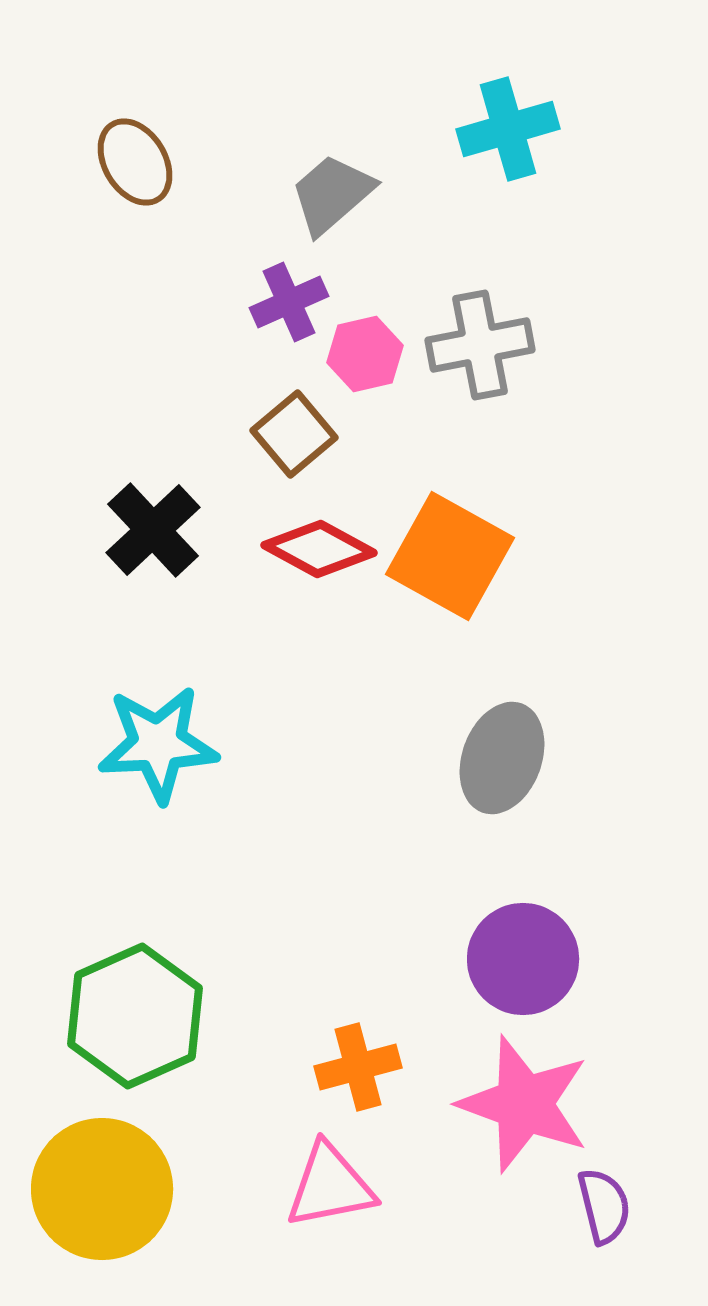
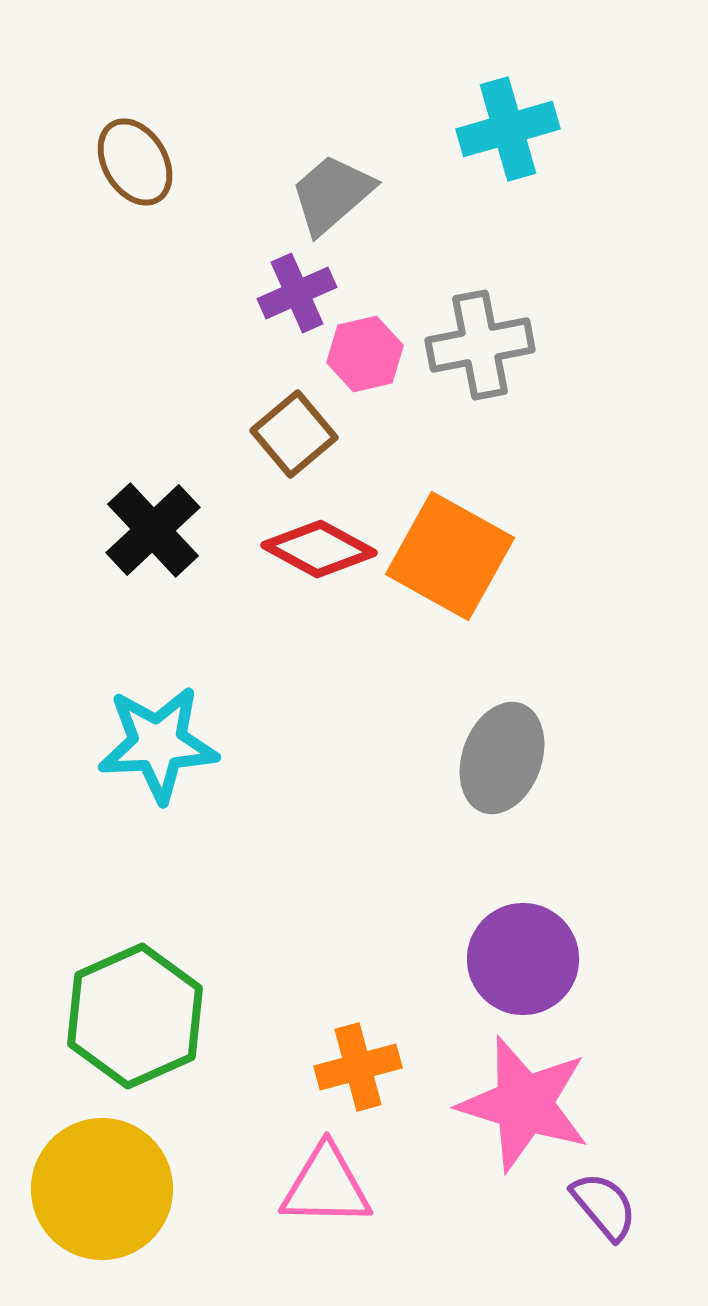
purple cross: moved 8 px right, 9 px up
pink star: rotated 3 degrees counterclockwise
pink triangle: moved 4 px left; rotated 12 degrees clockwise
purple semicircle: rotated 26 degrees counterclockwise
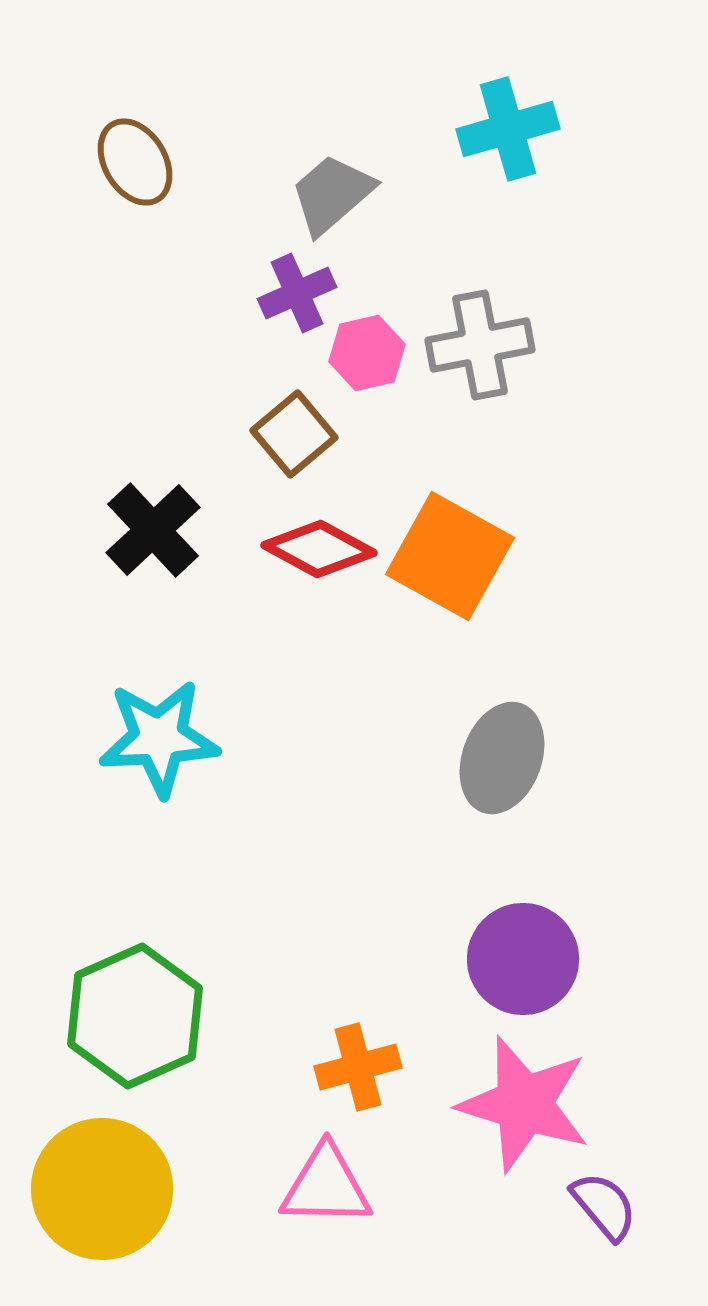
pink hexagon: moved 2 px right, 1 px up
cyan star: moved 1 px right, 6 px up
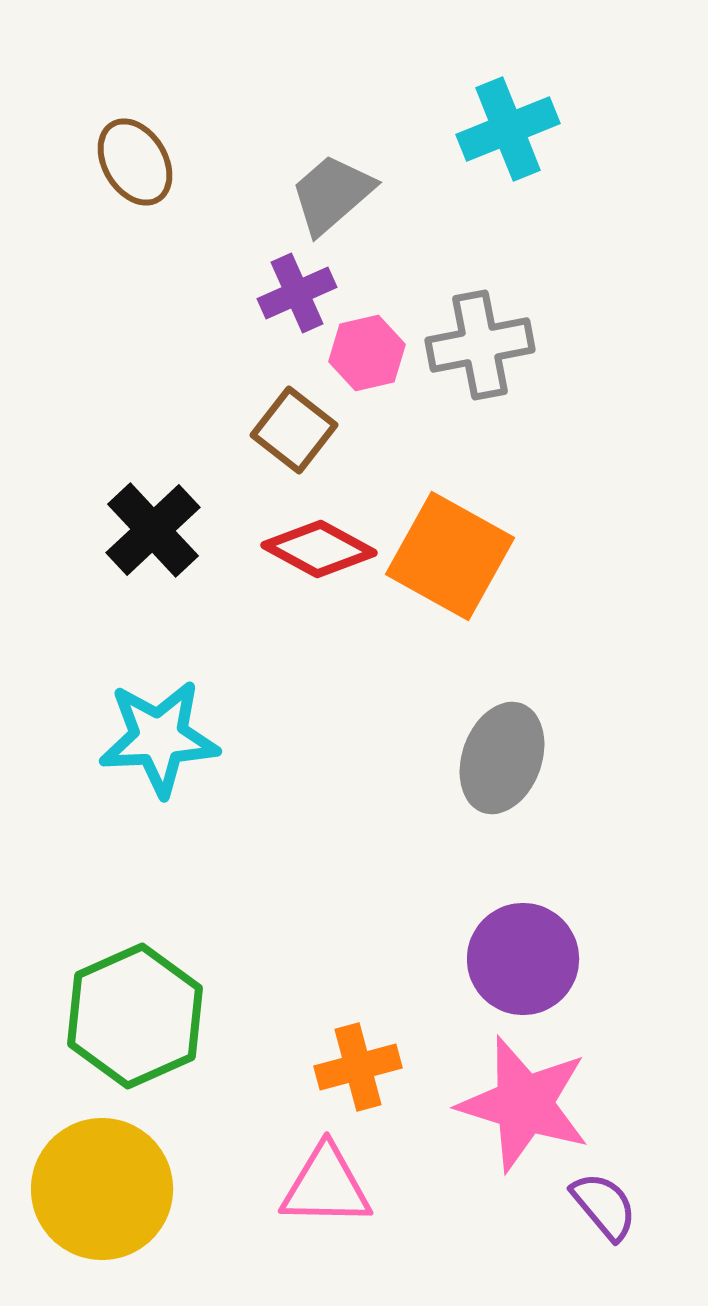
cyan cross: rotated 6 degrees counterclockwise
brown square: moved 4 px up; rotated 12 degrees counterclockwise
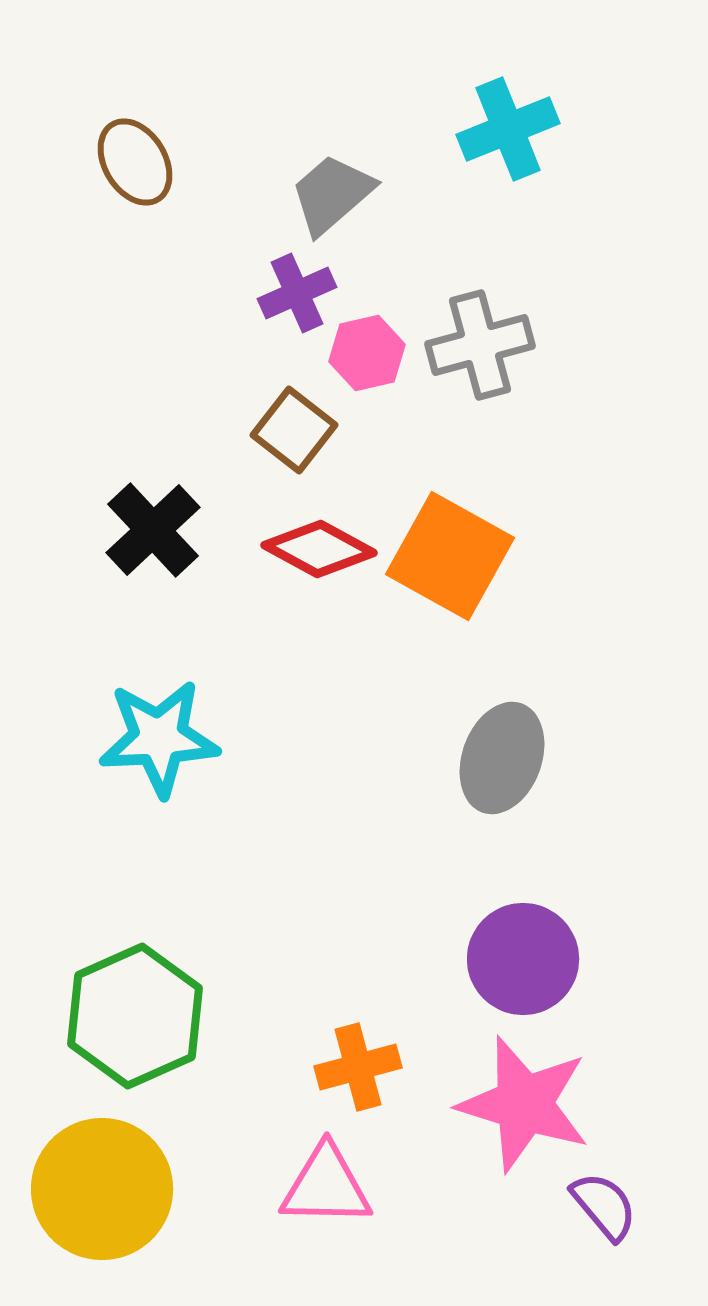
gray cross: rotated 4 degrees counterclockwise
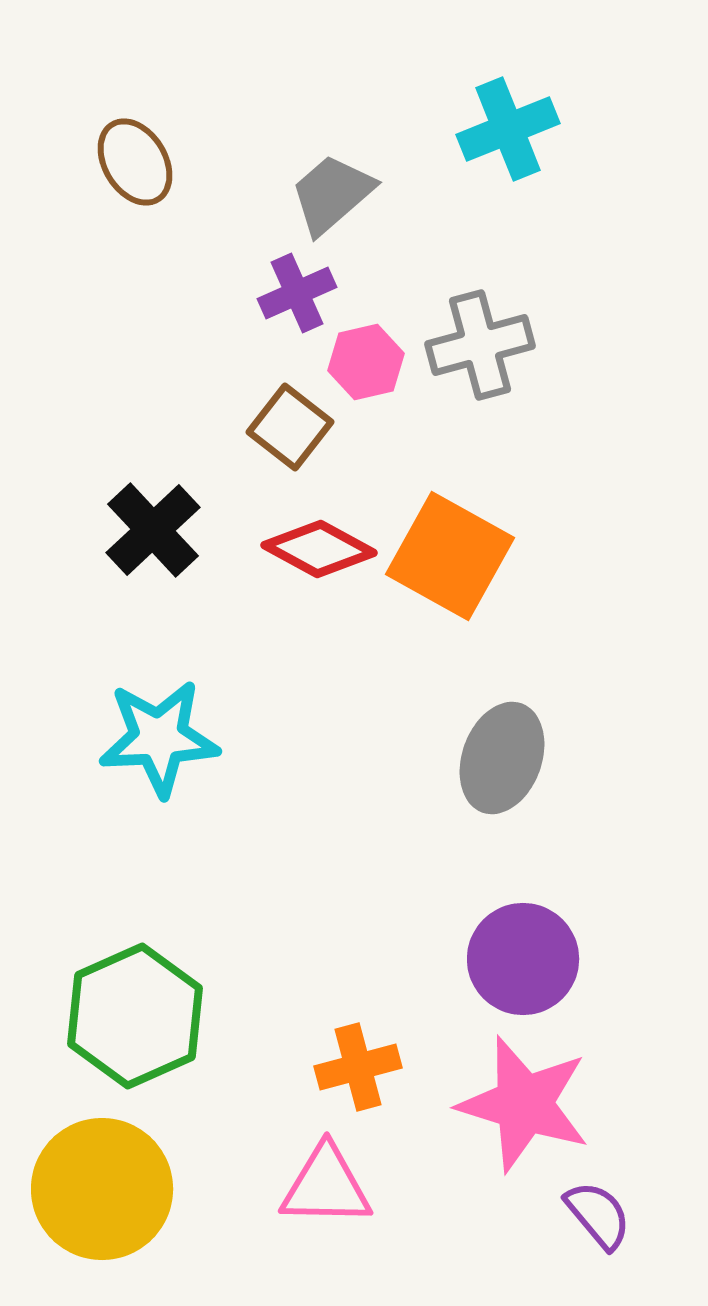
pink hexagon: moved 1 px left, 9 px down
brown square: moved 4 px left, 3 px up
purple semicircle: moved 6 px left, 9 px down
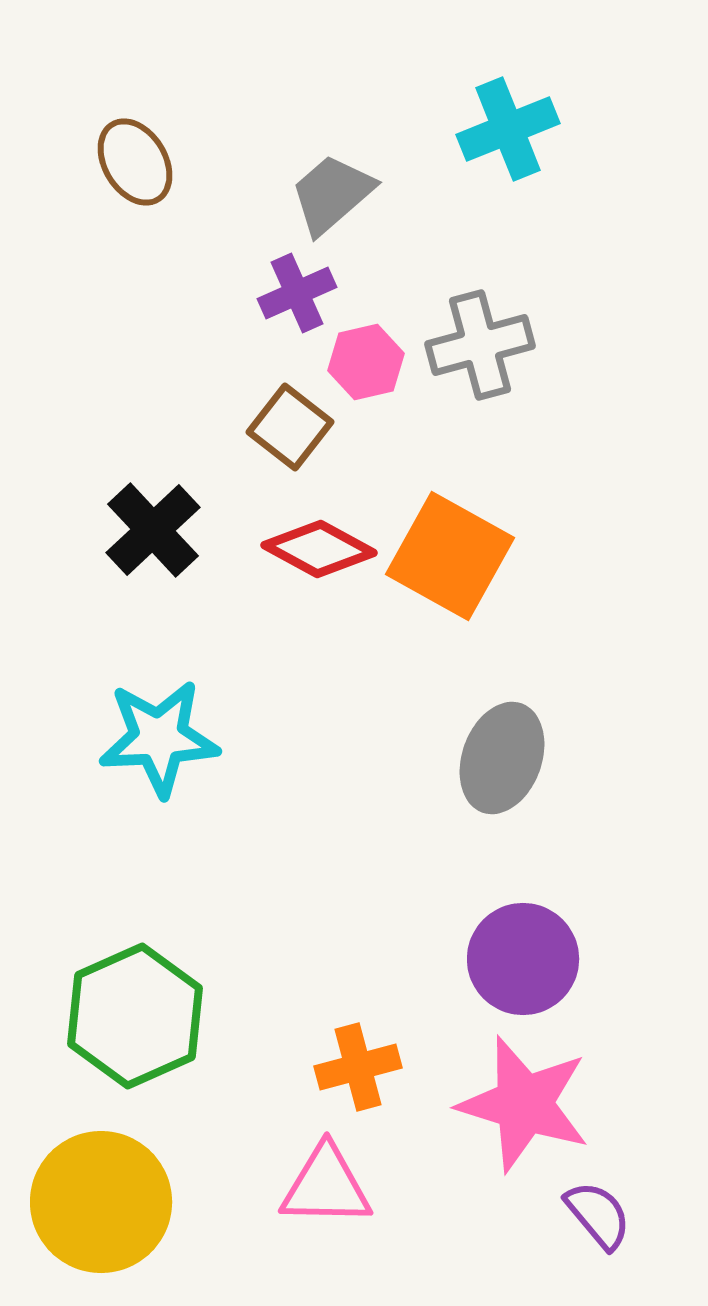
yellow circle: moved 1 px left, 13 px down
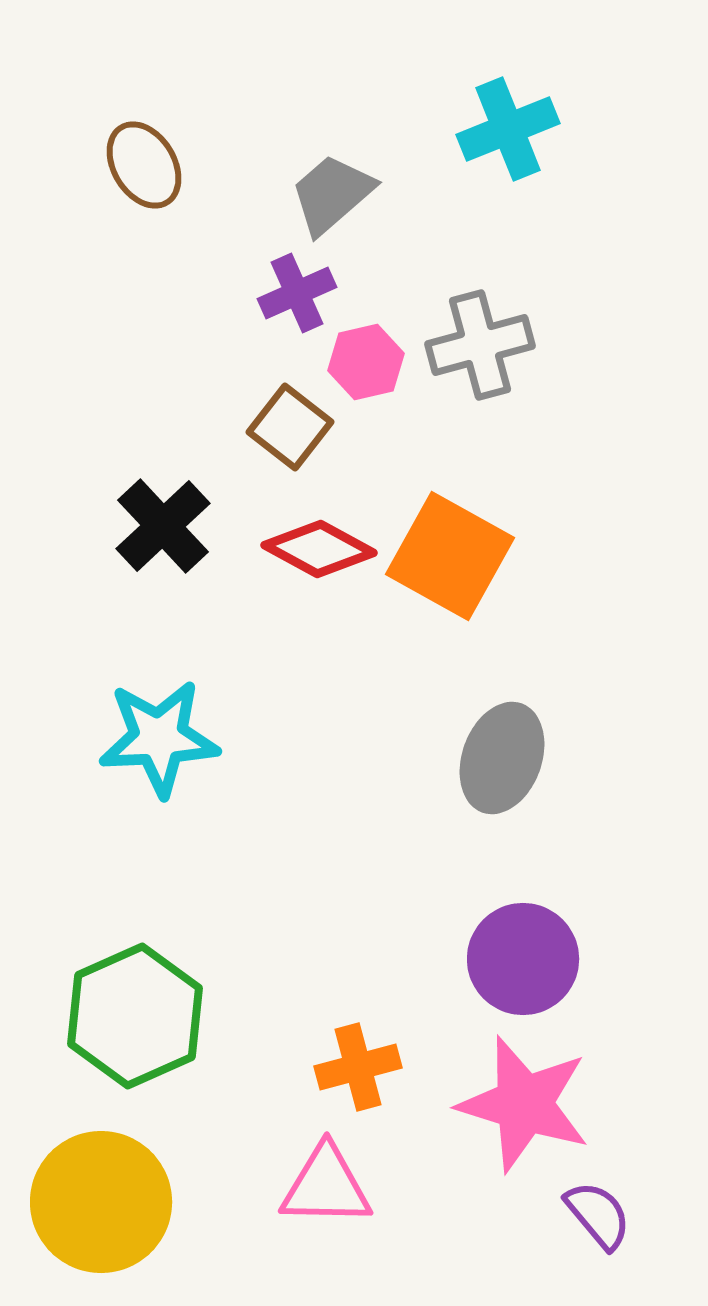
brown ellipse: moved 9 px right, 3 px down
black cross: moved 10 px right, 4 px up
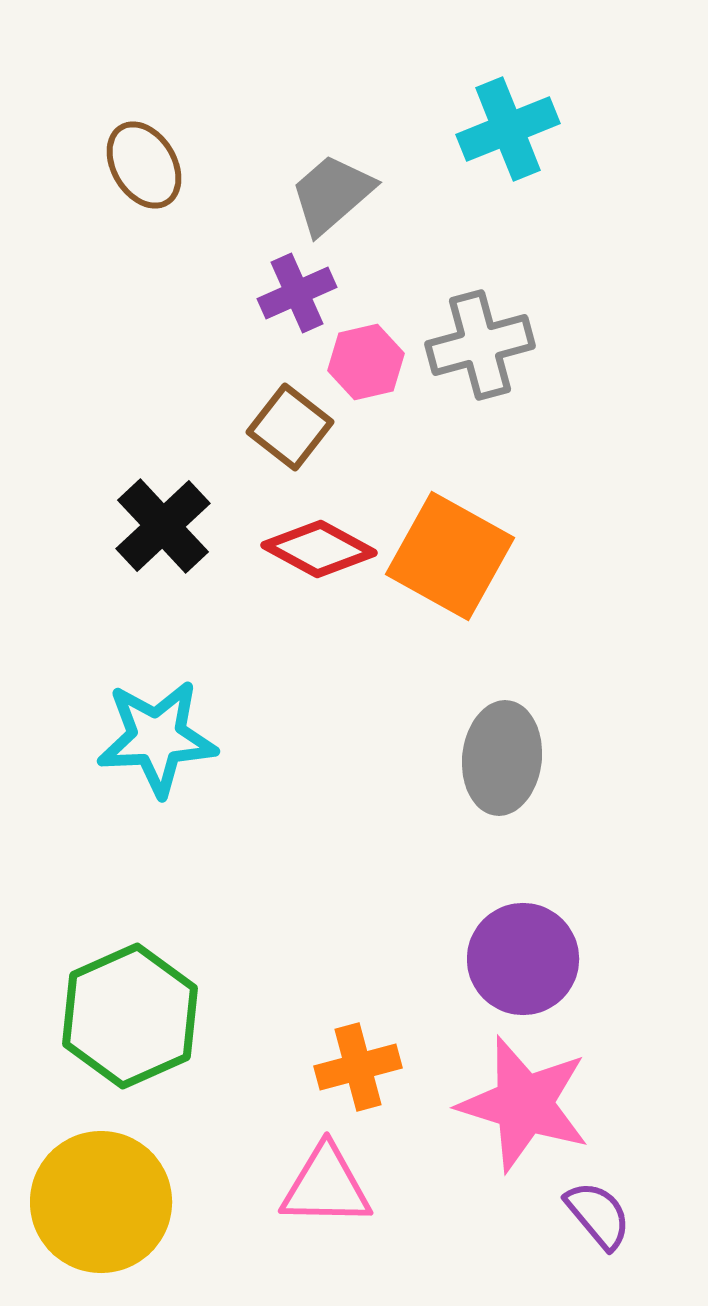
cyan star: moved 2 px left
gray ellipse: rotated 14 degrees counterclockwise
green hexagon: moved 5 px left
